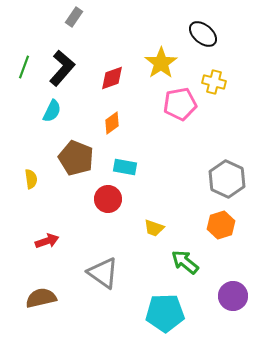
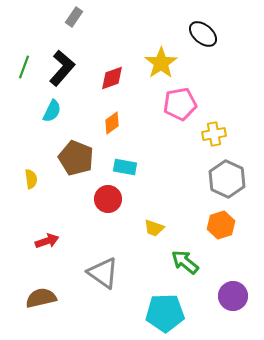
yellow cross: moved 52 px down; rotated 25 degrees counterclockwise
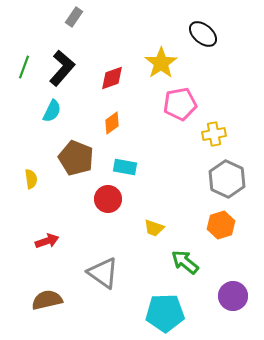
brown semicircle: moved 6 px right, 2 px down
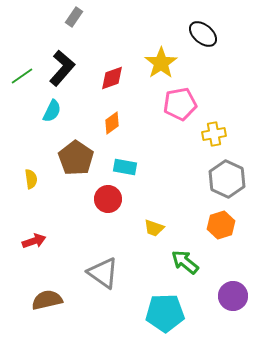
green line: moved 2 px left, 9 px down; rotated 35 degrees clockwise
brown pentagon: rotated 12 degrees clockwise
red arrow: moved 13 px left
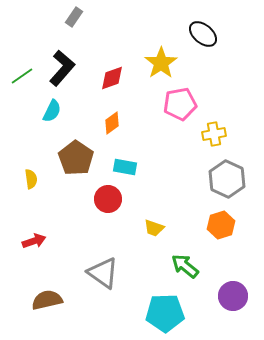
green arrow: moved 4 px down
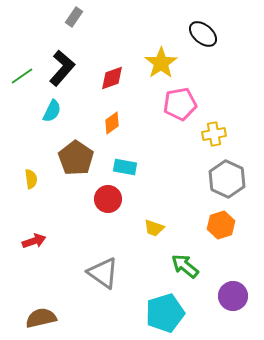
brown semicircle: moved 6 px left, 18 px down
cyan pentagon: rotated 15 degrees counterclockwise
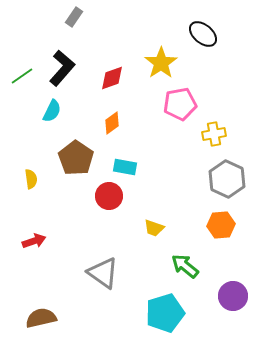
red circle: moved 1 px right, 3 px up
orange hexagon: rotated 12 degrees clockwise
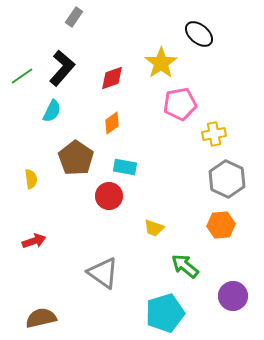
black ellipse: moved 4 px left
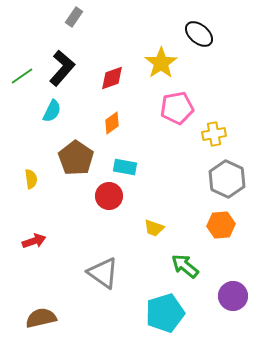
pink pentagon: moved 3 px left, 4 px down
